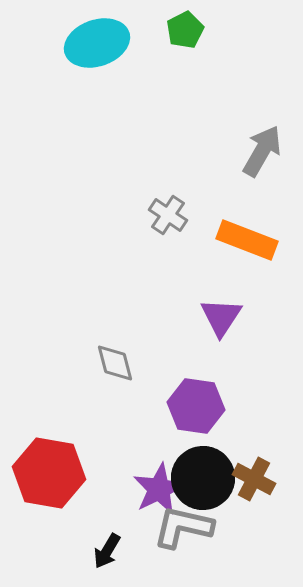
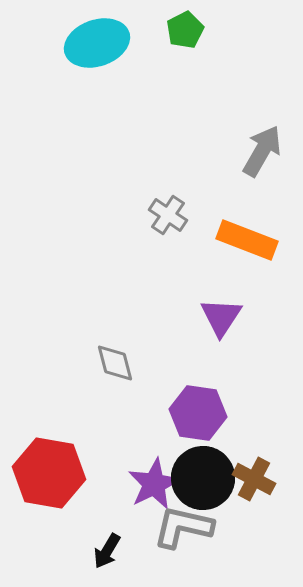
purple hexagon: moved 2 px right, 7 px down
purple star: moved 5 px left, 5 px up
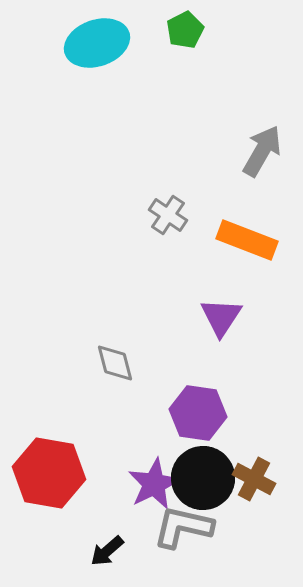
black arrow: rotated 18 degrees clockwise
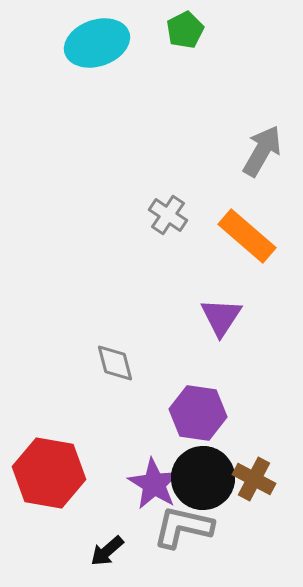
orange rectangle: moved 4 px up; rotated 20 degrees clockwise
purple star: rotated 14 degrees counterclockwise
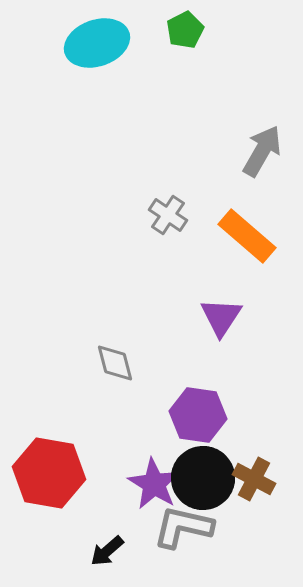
purple hexagon: moved 2 px down
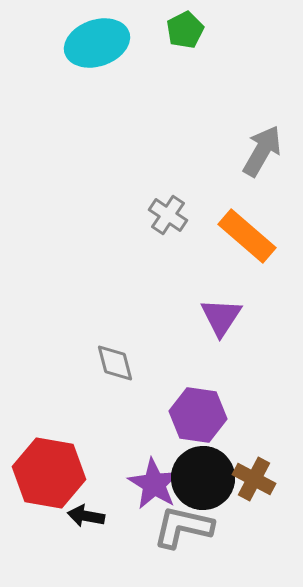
black arrow: moved 21 px left, 35 px up; rotated 51 degrees clockwise
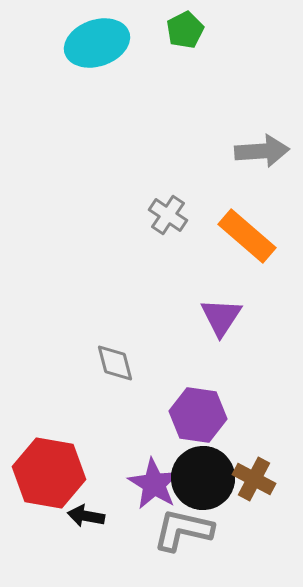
gray arrow: rotated 56 degrees clockwise
gray L-shape: moved 3 px down
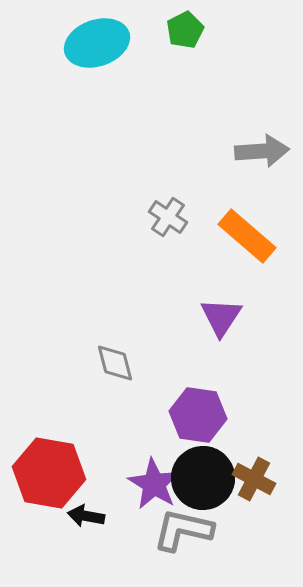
gray cross: moved 2 px down
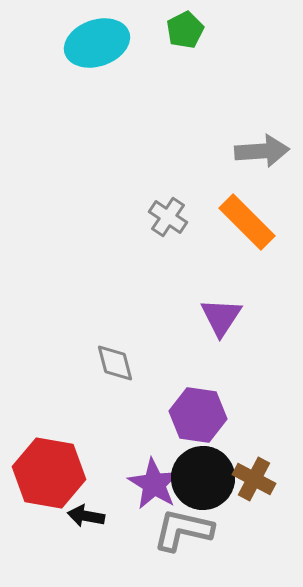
orange rectangle: moved 14 px up; rotated 4 degrees clockwise
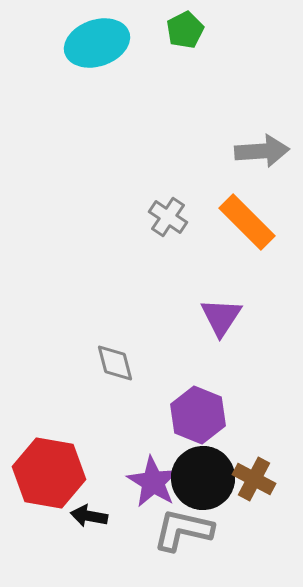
purple hexagon: rotated 14 degrees clockwise
purple star: moved 1 px left, 2 px up
black arrow: moved 3 px right
